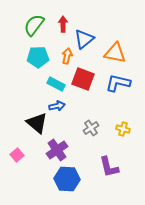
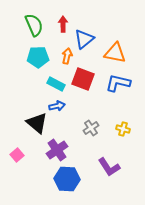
green semicircle: rotated 120 degrees clockwise
purple L-shape: rotated 20 degrees counterclockwise
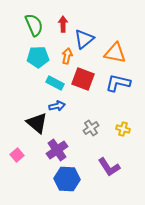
cyan rectangle: moved 1 px left, 1 px up
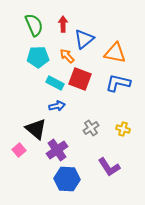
orange arrow: rotated 56 degrees counterclockwise
red square: moved 3 px left
black triangle: moved 1 px left, 6 px down
pink square: moved 2 px right, 5 px up
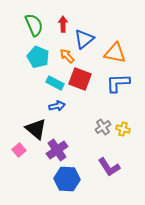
cyan pentagon: rotated 25 degrees clockwise
blue L-shape: rotated 15 degrees counterclockwise
gray cross: moved 12 px right, 1 px up
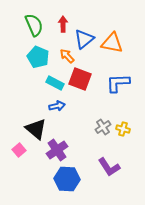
orange triangle: moved 3 px left, 10 px up
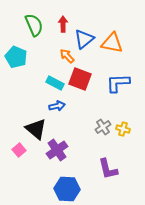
cyan pentagon: moved 22 px left
purple L-shape: moved 1 px left, 2 px down; rotated 20 degrees clockwise
blue hexagon: moved 10 px down
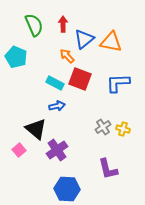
orange triangle: moved 1 px left, 1 px up
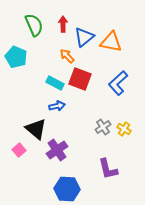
blue triangle: moved 2 px up
blue L-shape: rotated 40 degrees counterclockwise
yellow cross: moved 1 px right; rotated 16 degrees clockwise
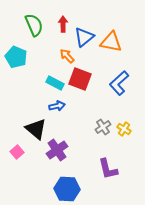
blue L-shape: moved 1 px right
pink square: moved 2 px left, 2 px down
